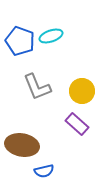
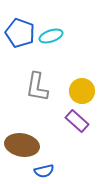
blue pentagon: moved 8 px up
gray L-shape: rotated 32 degrees clockwise
purple rectangle: moved 3 px up
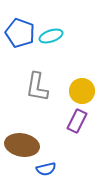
purple rectangle: rotated 75 degrees clockwise
blue semicircle: moved 2 px right, 2 px up
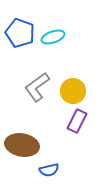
cyan ellipse: moved 2 px right, 1 px down
gray L-shape: rotated 44 degrees clockwise
yellow circle: moved 9 px left
blue semicircle: moved 3 px right, 1 px down
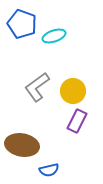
blue pentagon: moved 2 px right, 9 px up
cyan ellipse: moved 1 px right, 1 px up
